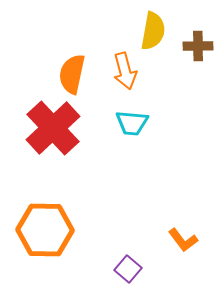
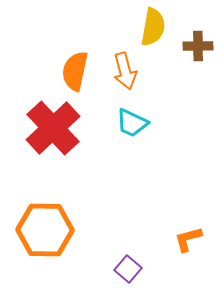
yellow semicircle: moved 4 px up
orange semicircle: moved 3 px right, 3 px up
cyan trapezoid: rotated 20 degrees clockwise
orange L-shape: moved 5 px right, 1 px up; rotated 112 degrees clockwise
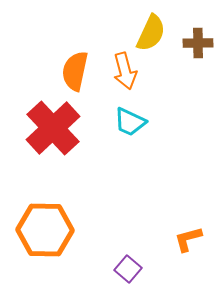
yellow semicircle: moved 2 px left, 6 px down; rotated 15 degrees clockwise
brown cross: moved 3 px up
cyan trapezoid: moved 2 px left, 1 px up
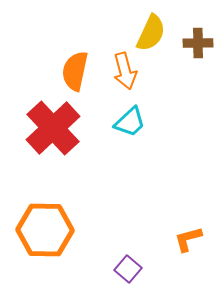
cyan trapezoid: rotated 68 degrees counterclockwise
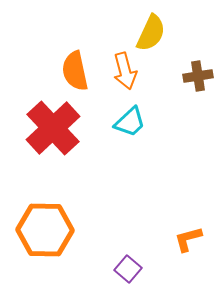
brown cross: moved 33 px down; rotated 8 degrees counterclockwise
orange semicircle: rotated 24 degrees counterclockwise
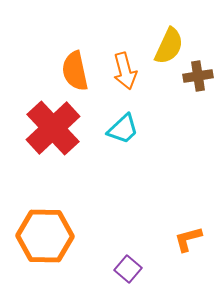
yellow semicircle: moved 18 px right, 13 px down
cyan trapezoid: moved 7 px left, 7 px down
orange hexagon: moved 6 px down
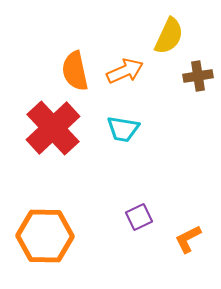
yellow semicircle: moved 10 px up
orange arrow: rotated 99 degrees counterclockwise
cyan trapezoid: rotated 52 degrees clockwise
orange L-shape: rotated 12 degrees counterclockwise
purple square: moved 11 px right, 52 px up; rotated 24 degrees clockwise
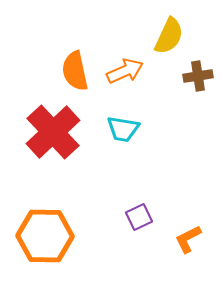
red cross: moved 4 px down
